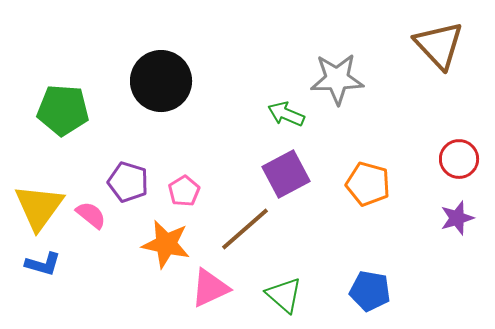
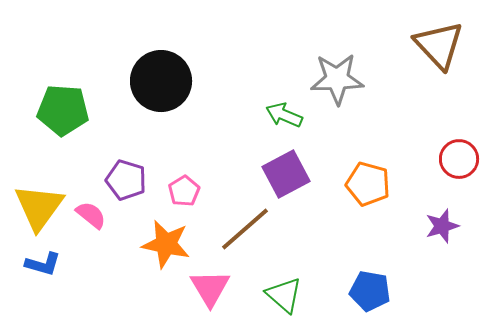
green arrow: moved 2 px left, 1 px down
purple pentagon: moved 2 px left, 2 px up
purple star: moved 15 px left, 8 px down
pink triangle: rotated 36 degrees counterclockwise
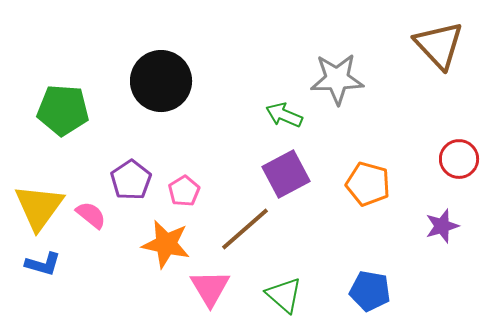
purple pentagon: moved 5 px right; rotated 21 degrees clockwise
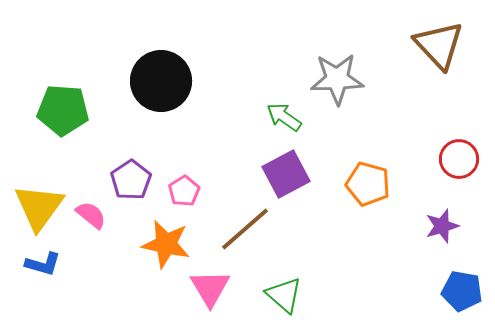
green arrow: moved 2 px down; rotated 12 degrees clockwise
blue pentagon: moved 92 px right
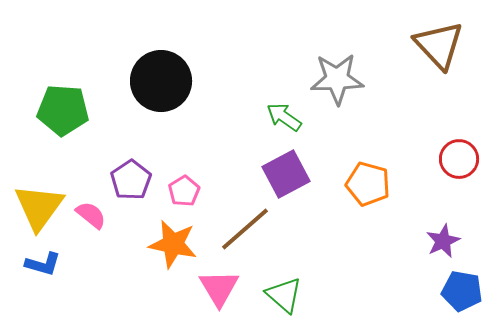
purple star: moved 1 px right, 15 px down; rotated 8 degrees counterclockwise
orange star: moved 7 px right
pink triangle: moved 9 px right
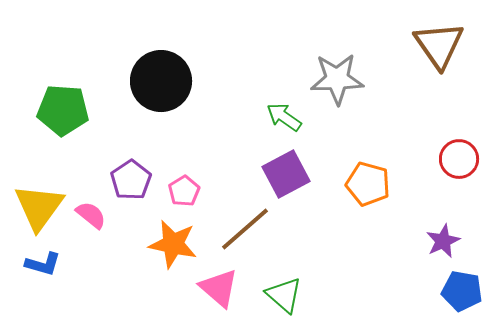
brown triangle: rotated 8 degrees clockwise
pink triangle: rotated 18 degrees counterclockwise
